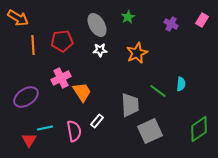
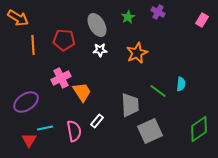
purple cross: moved 13 px left, 12 px up
red pentagon: moved 2 px right, 1 px up; rotated 10 degrees clockwise
purple ellipse: moved 5 px down
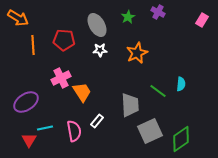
green diamond: moved 18 px left, 10 px down
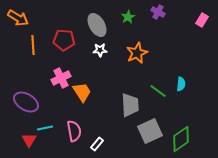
purple ellipse: rotated 65 degrees clockwise
white rectangle: moved 23 px down
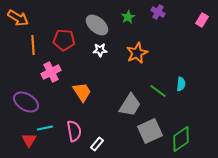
gray ellipse: rotated 20 degrees counterclockwise
pink cross: moved 10 px left, 6 px up
gray trapezoid: rotated 35 degrees clockwise
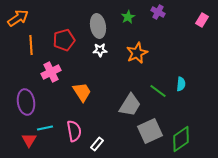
orange arrow: rotated 65 degrees counterclockwise
gray ellipse: moved 1 px right, 1 px down; rotated 40 degrees clockwise
red pentagon: rotated 20 degrees counterclockwise
orange line: moved 2 px left
purple ellipse: rotated 50 degrees clockwise
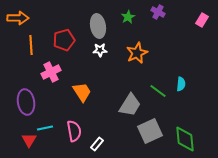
orange arrow: rotated 35 degrees clockwise
green diamond: moved 4 px right; rotated 60 degrees counterclockwise
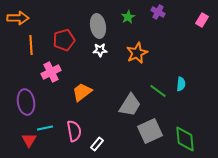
orange trapezoid: rotated 95 degrees counterclockwise
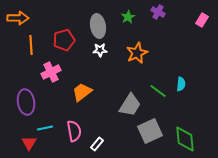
red triangle: moved 3 px down
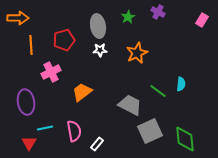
gray trapezoid: rotated 95 degrees counterclockwise
